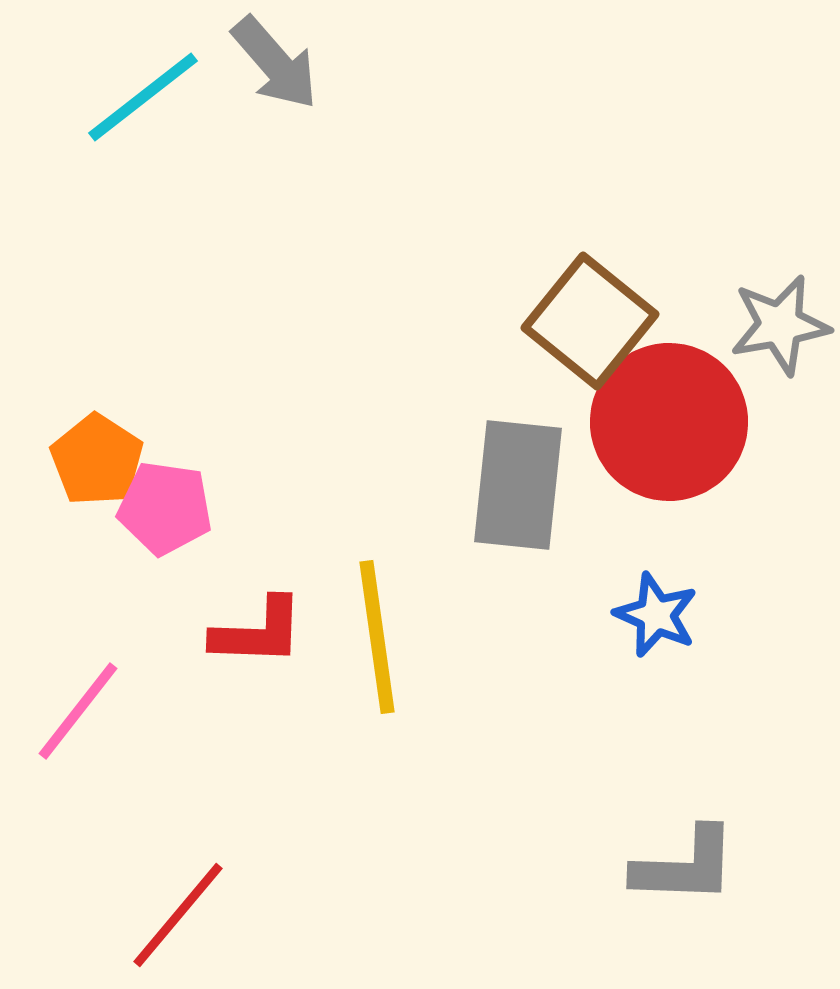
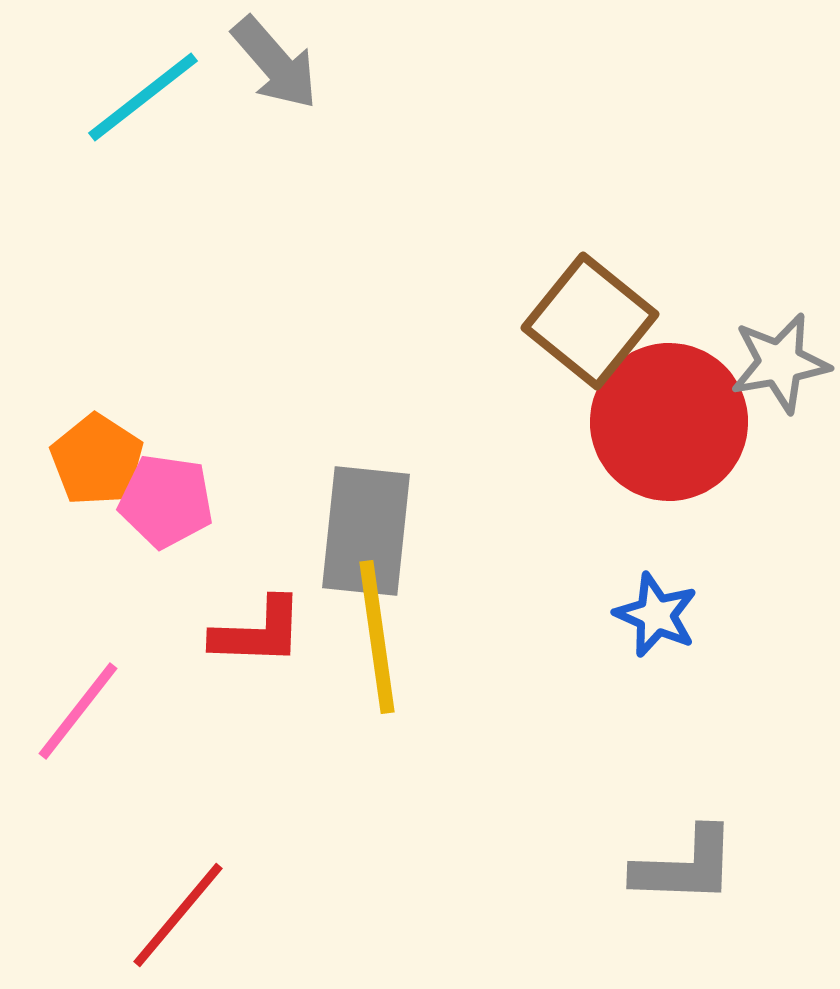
gray star: moved 38 px down
gray rectangle: moved 152 px left, 46 px down
pink pentagon: moved 1 px right, 7 px up
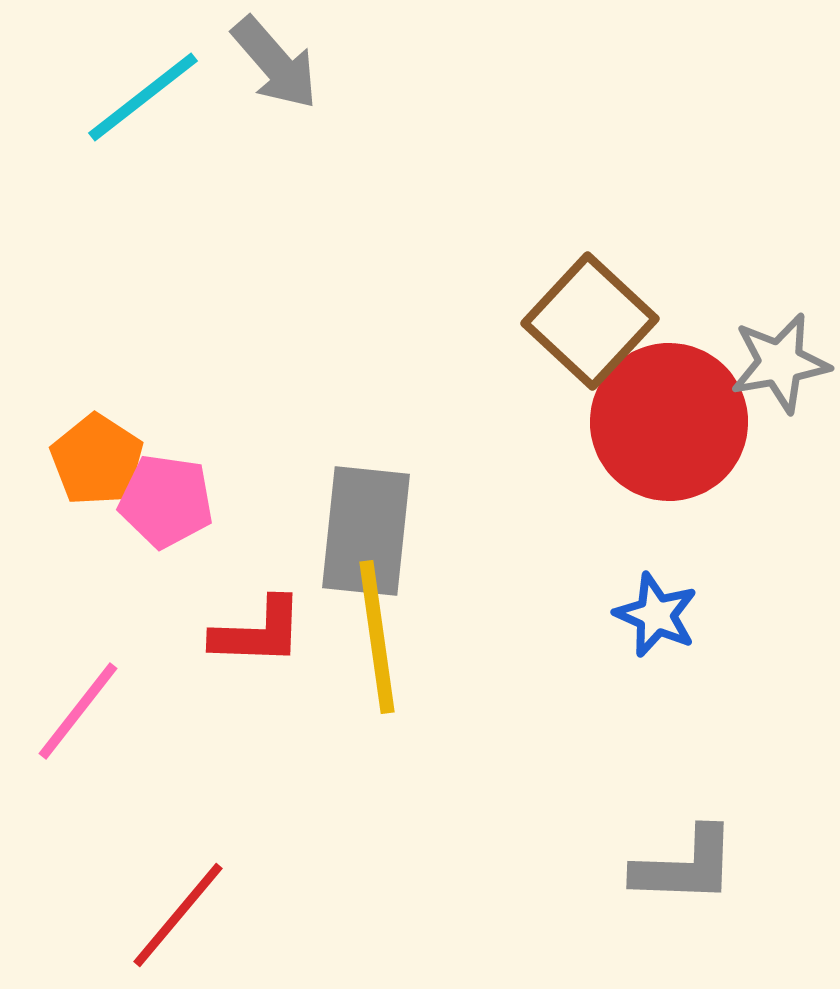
brown square: rotated 4 degrees clockwise
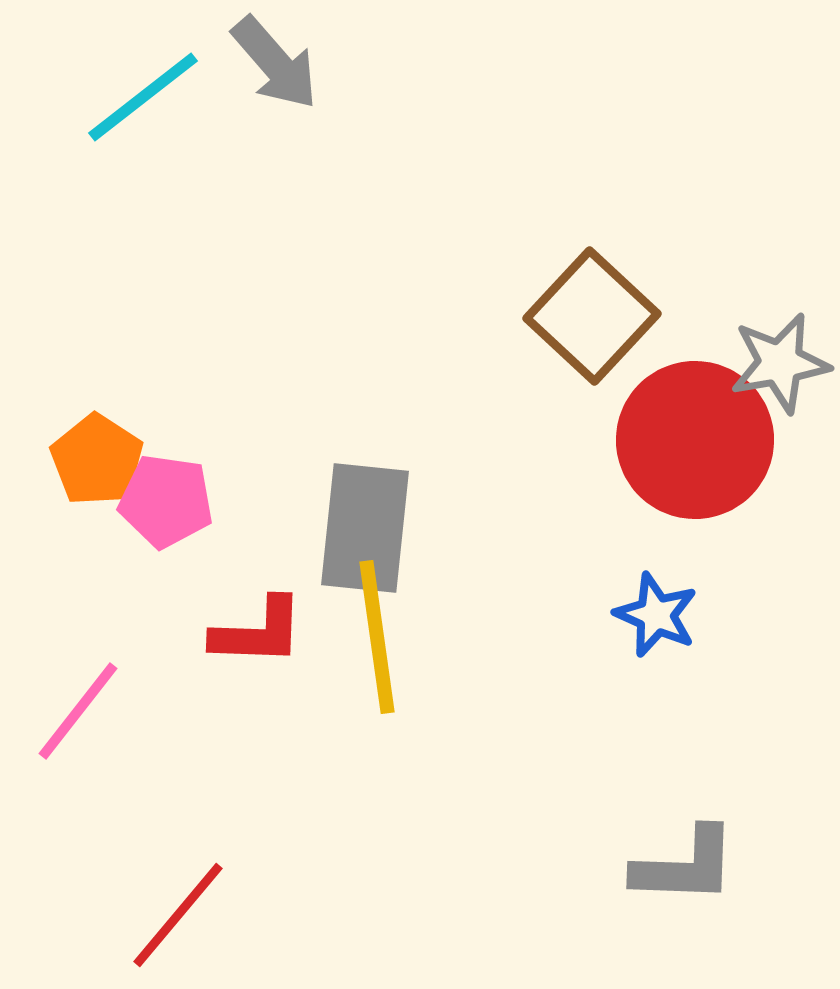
brown square: moved 2 px right, 5 px up
red circle: moved 26 px right, 18 px down
gray rectangle: moved 1 px left, 3 px up
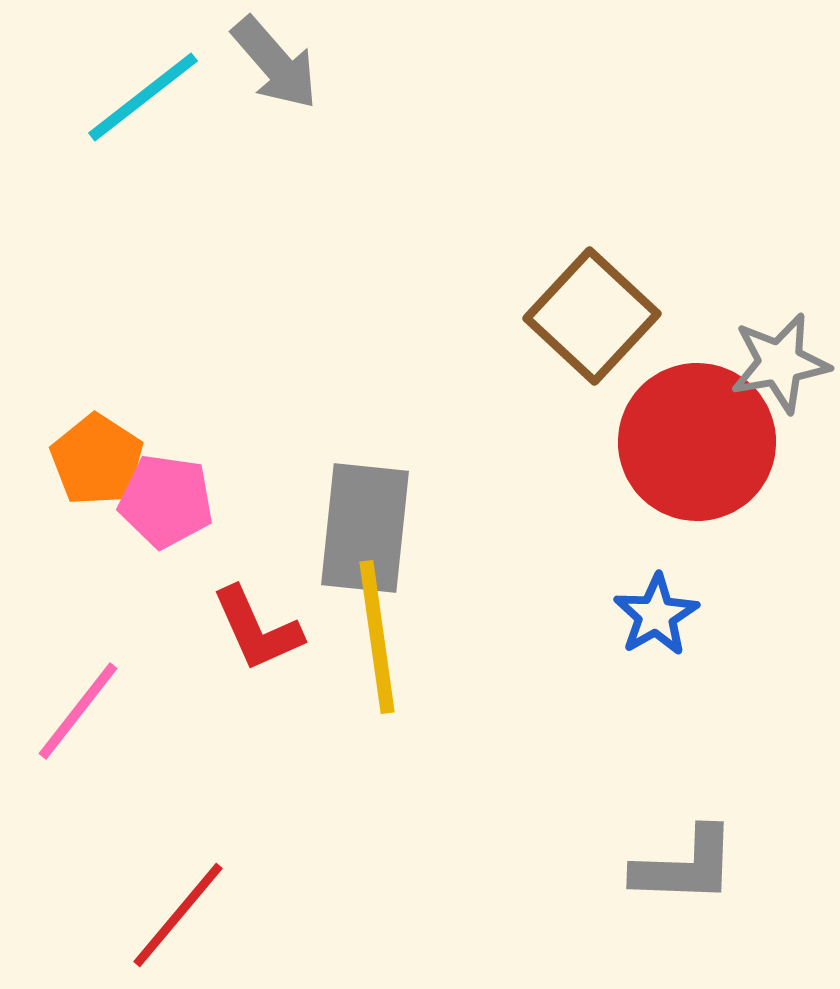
red circle: moved 2 px right, 2 px down
blue star: rotated 18 degrees clockwise
red L-shape: moved 1 px left, 3 px up; rotated 64 degrees clockwise
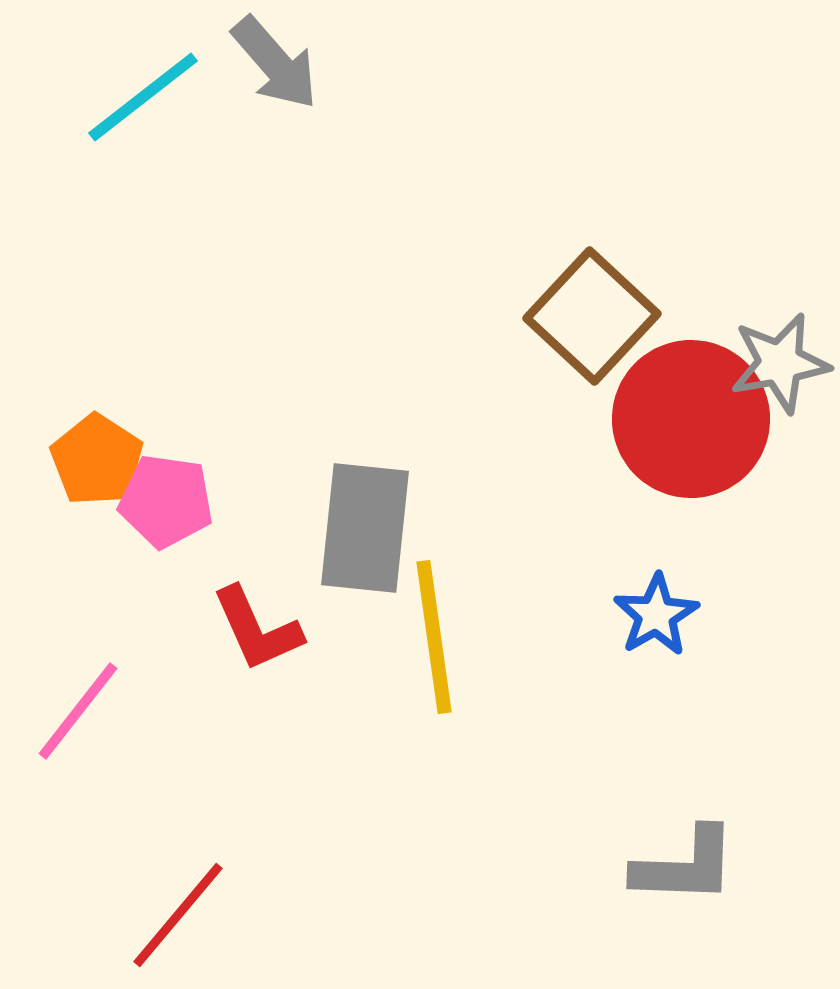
red circle: moved 6 px left, 23 px up
yellow line: moved 57 px right
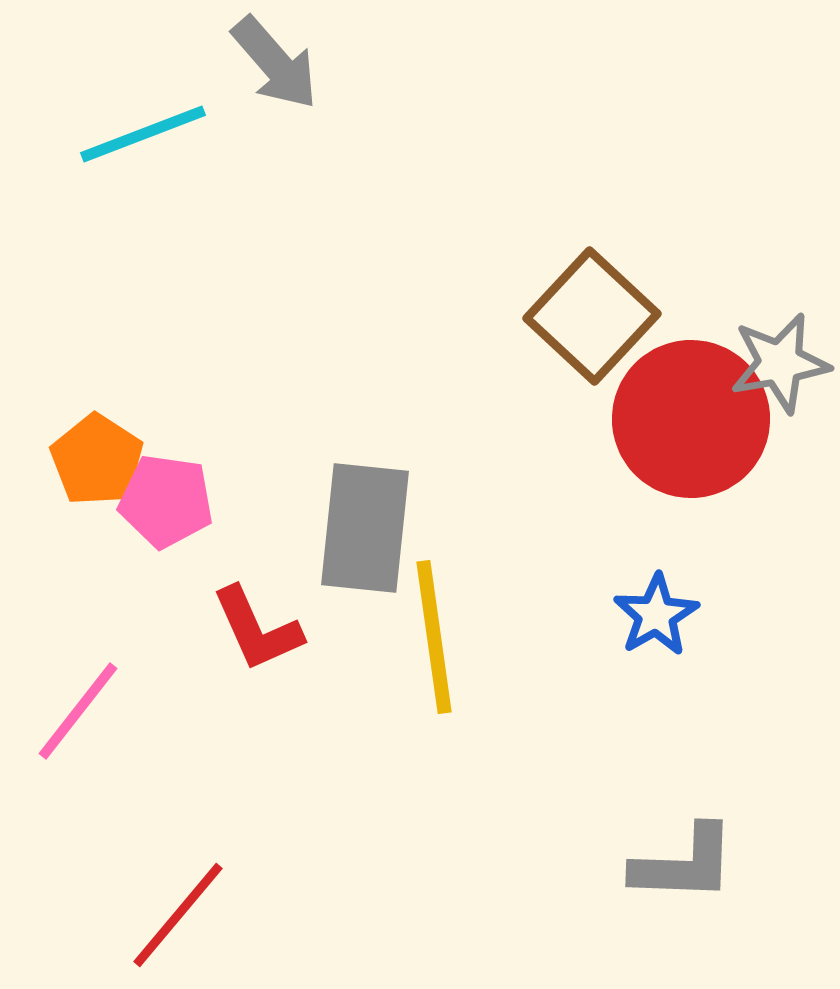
cyan line: moved 37 px down; rotated 17 degrees clockwise
gray L-shape: moved 1 px left, 2 px up
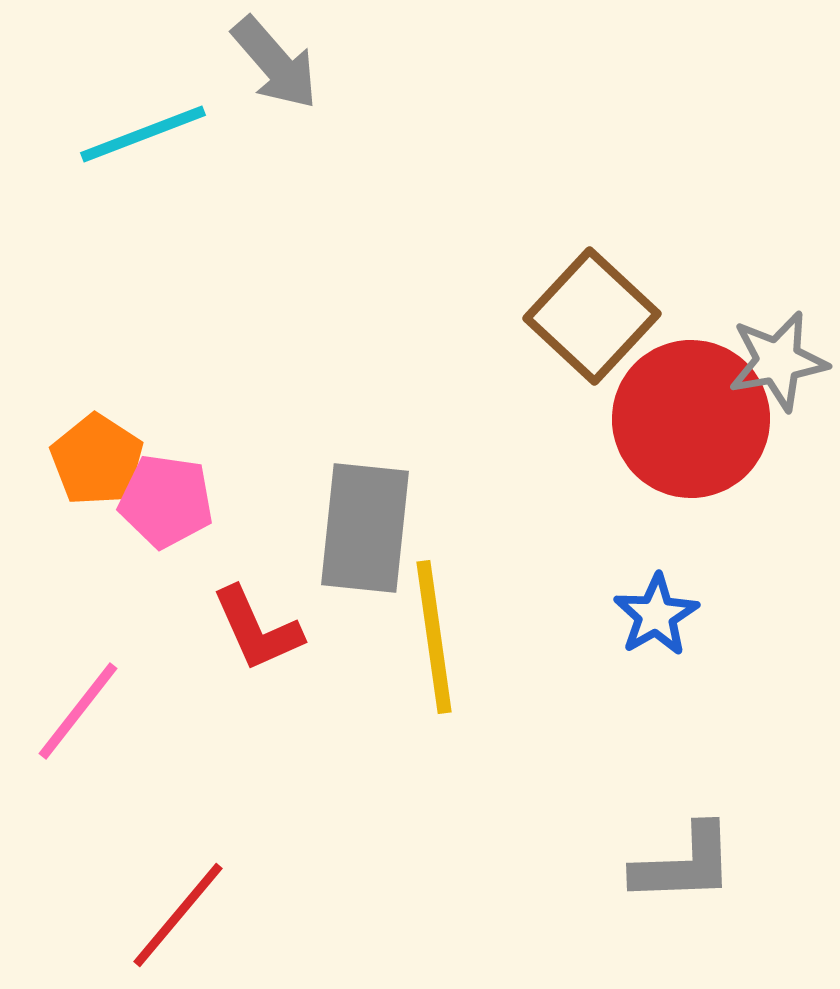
gray star: moved 2 px left, 2 px up
gray L-shape: rotated 4 degrees counterclockwise
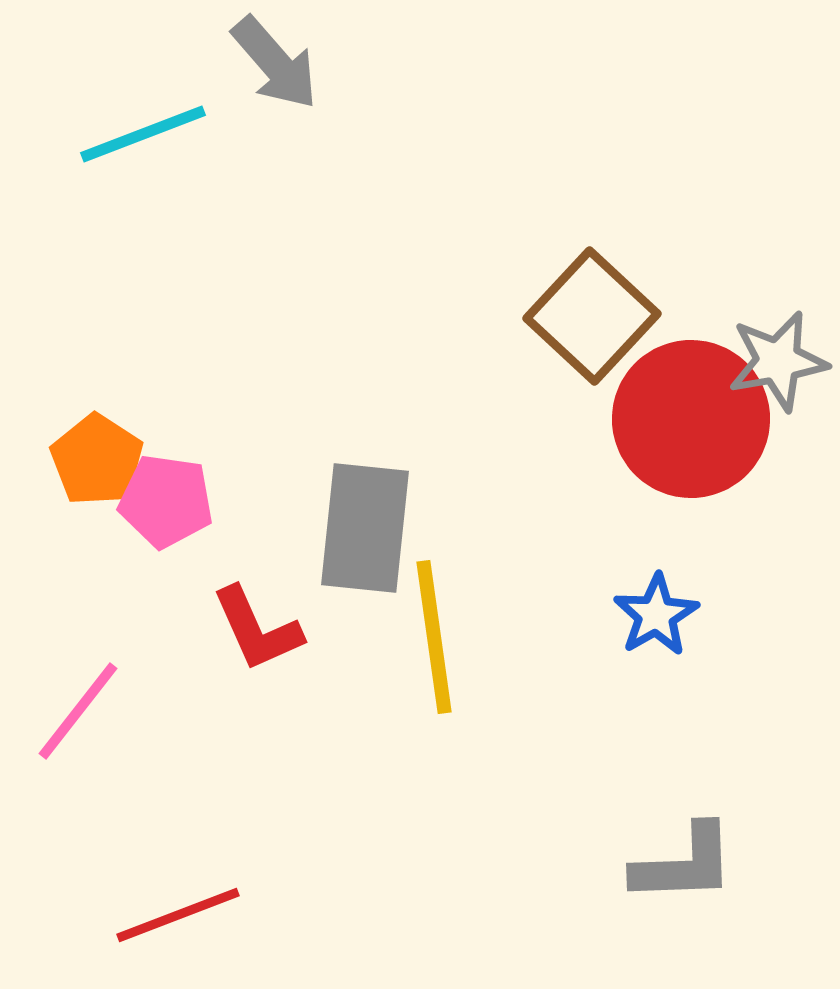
red line: rotated 29 degrees clockwise
